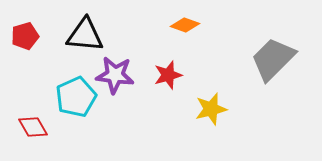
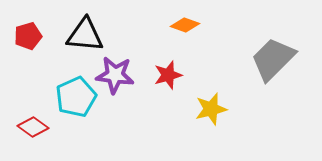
red pentagon: moved 3 px right
red diamond: rotated 24 degrees counterclockwise
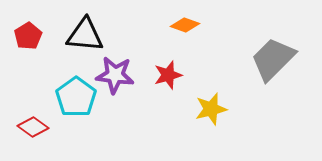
red pentagon: rotated 16 degrees counterclockwise
cyan pentagon: rotated 12 degrees counterclockwise
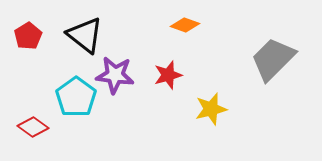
black triangle: rotated 33 degrees clockwise
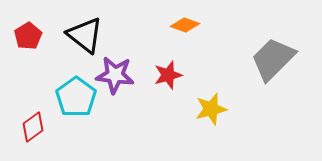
red diamond: rotated 72 degrees counterclockwise
